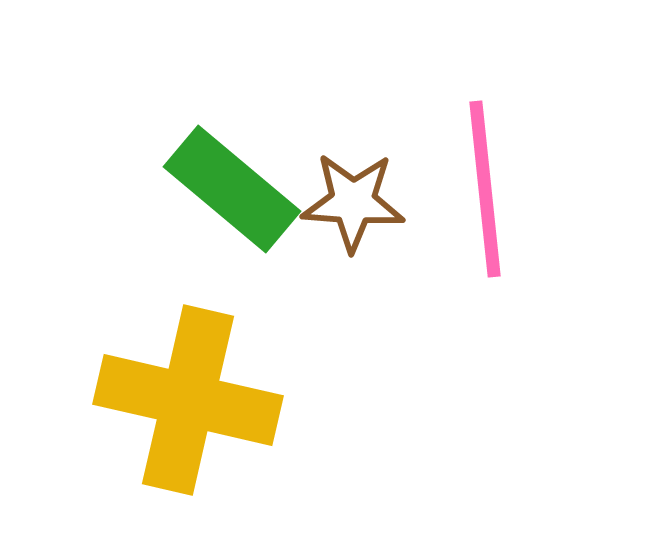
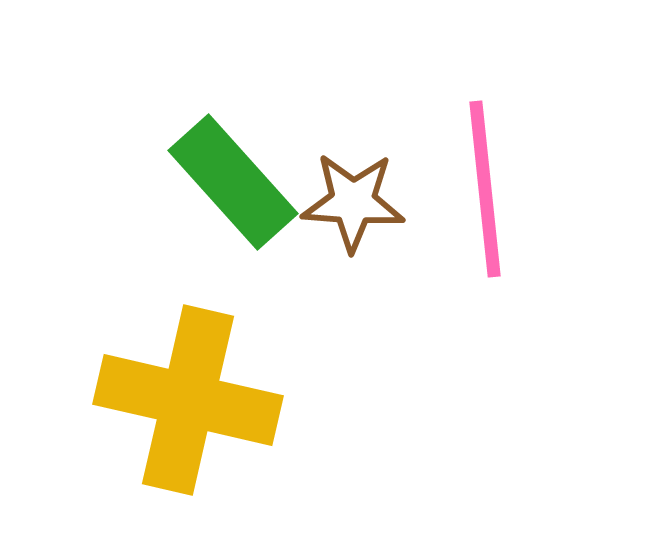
green rectangle: moved 1 px right, 7 px up; rotated 8 degrees clockwise
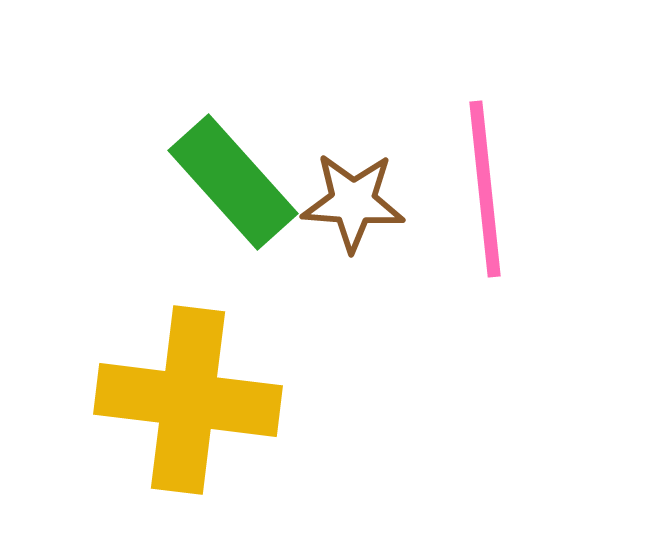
yellow cross: rotated 6 degrees counterclockwise
